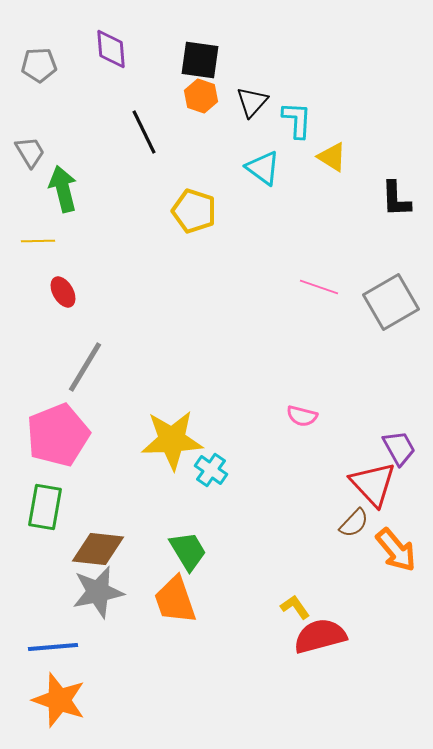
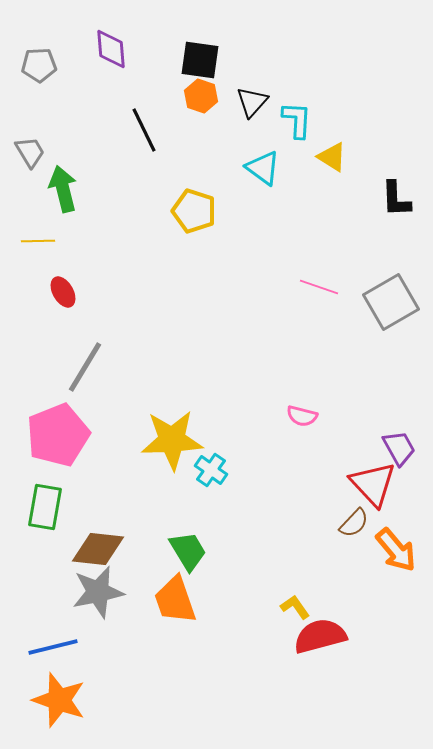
black line: moved 2 px up
blue line: rotated 9 degrees counterclockwise
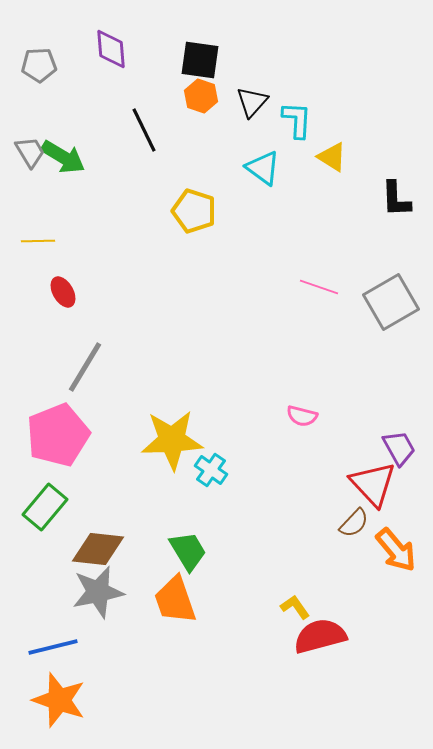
green arrow: moved 32 px up; rotated 135 degrees clockwise
green rectangle: rotated 30 degrees clockwise
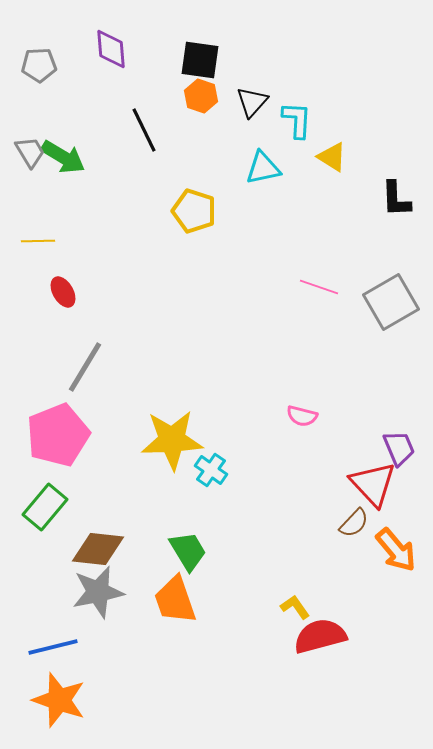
cyan triangle: rotated 48 degrees counterclockwise
purple trapezoid: rotated 6 degrees clockwise
